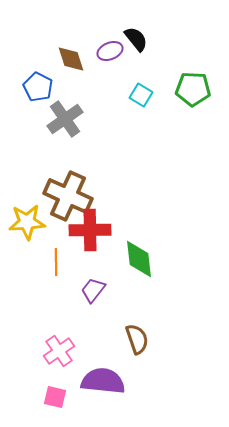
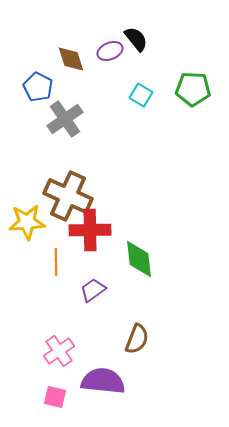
purple trapezoid: rotated 16 degrees clockwise
brown semicircle: rotated 40 degrees clockwise
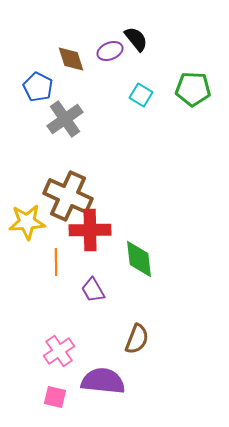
purple trapezoid: rotated 84 degrees counterclockwise
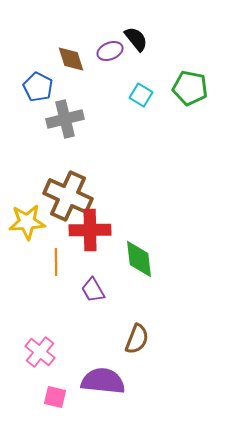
green pentagon: moved 3 px left, 1 px up; rotated 8 degrees clockwise
gray cross: rotated 21 degrees clockwise
pink cross: moved 19 px left, 1 px down; rotated 16 degrees counterclockwise
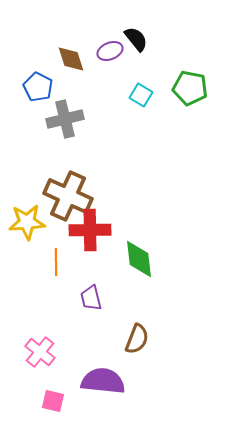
purple trapezoid: moved 2 px left, 8 px down; rotated 16 degrees clockwise
pink square: moved 2 px left, 4 px down
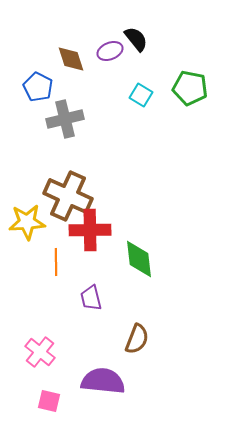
pink square: moved 4 px left
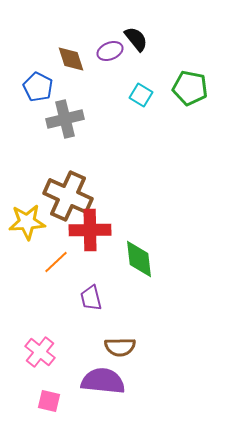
orange line: rotated 48 degrees clockwise
brown semicircle: moved 17 px left, 8 px down; rotated 68 degrees clockwise
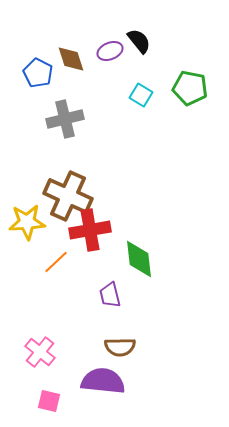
black semicircle: moved 3 px right, 2 px down
blue pentagon: moved 14 px up
red cross: rotated 9 degrees counterclockwise
purple trapezoid: moved 19 px right, 3 px up
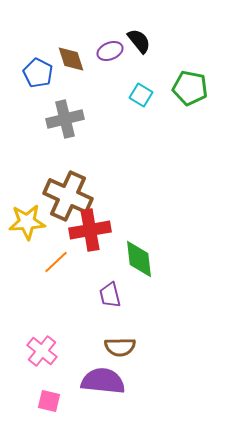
pink cross: moved 2 px right, 1 px up
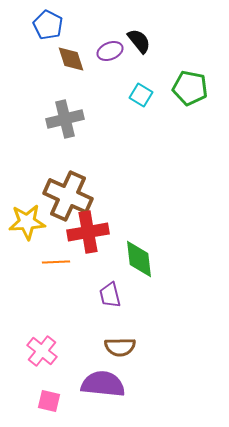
blue pentagon: moved 10 px right, 48 px up
red cross: moved 2 px left, 2 px down
orange line: rotated 40 degrees clockwise
purple semicircle: moved 3 px down
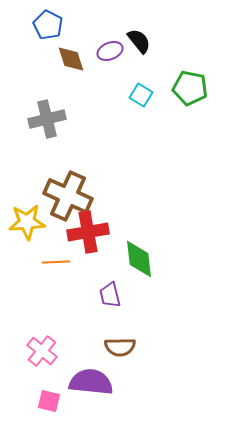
gray cross: moved 18 px left
purple semicircle: moved 12 px left, 2 px up
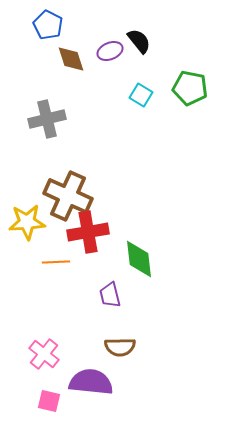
pink cross: moved 2 px right, 3 px down
